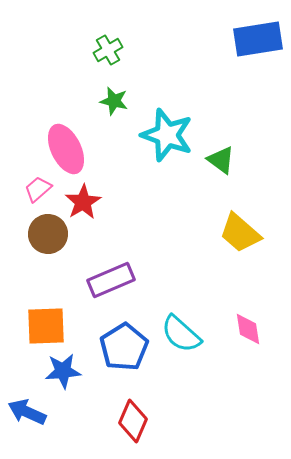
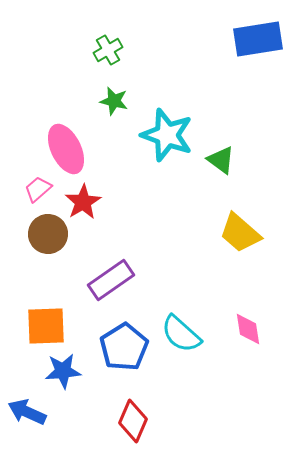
purple rectangle: rotated 12 degrees counterclockwise
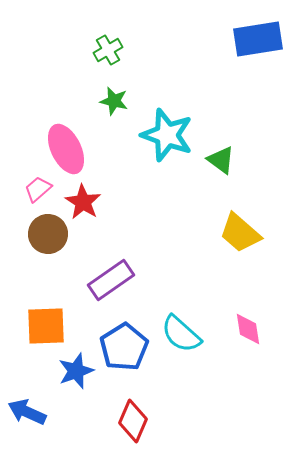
red star: rotated 9 degrees counterclockwise
blue star: moved 13 px right; rotated 15 degrees counterclockwise
